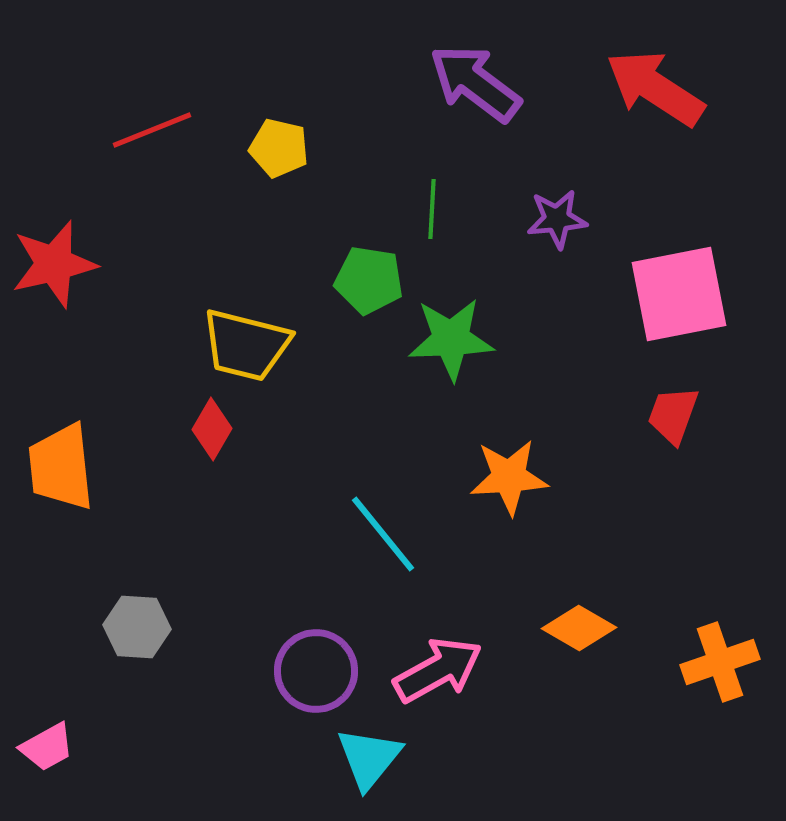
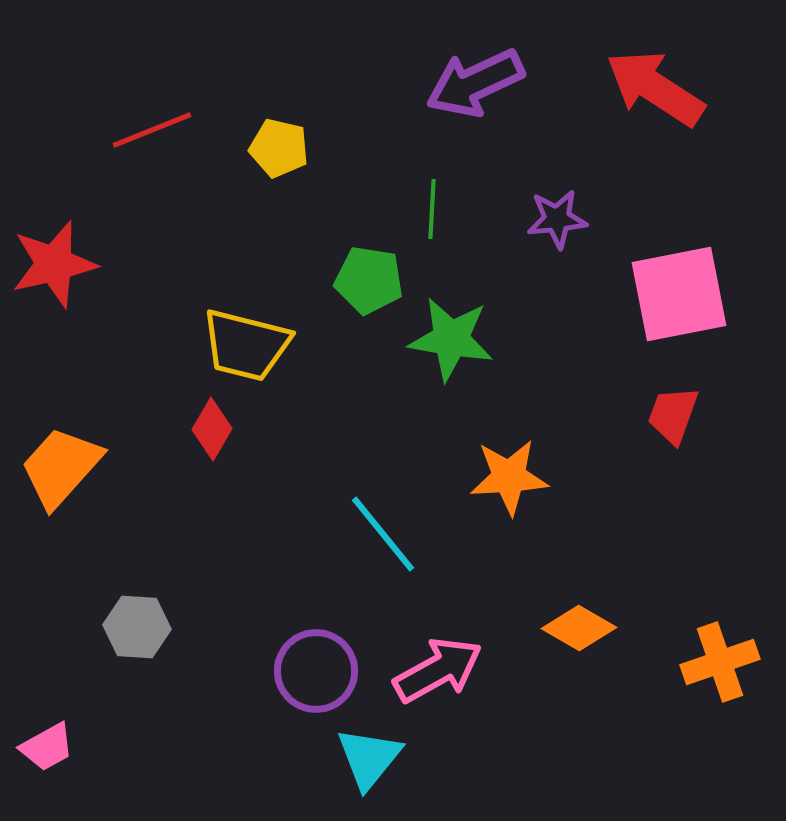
purple arrow: rotated 62 degrees counterclockwise
green star: rotated 12 degrees clockwise
orange trapezoid: rotated 48 degrees clockwise
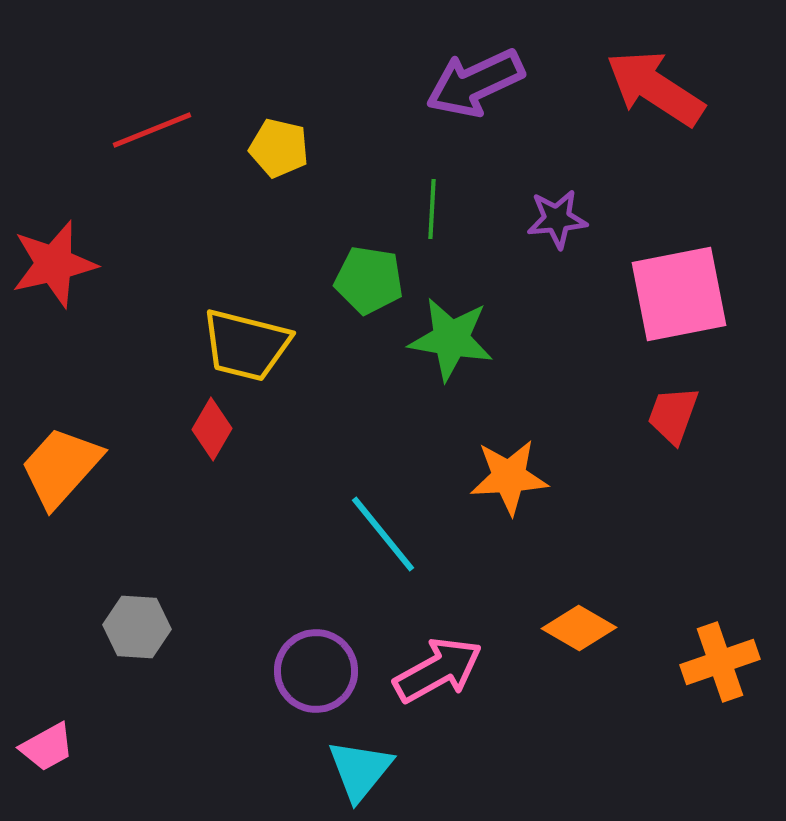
cyan triangle: moved 9 px left, 12 px down
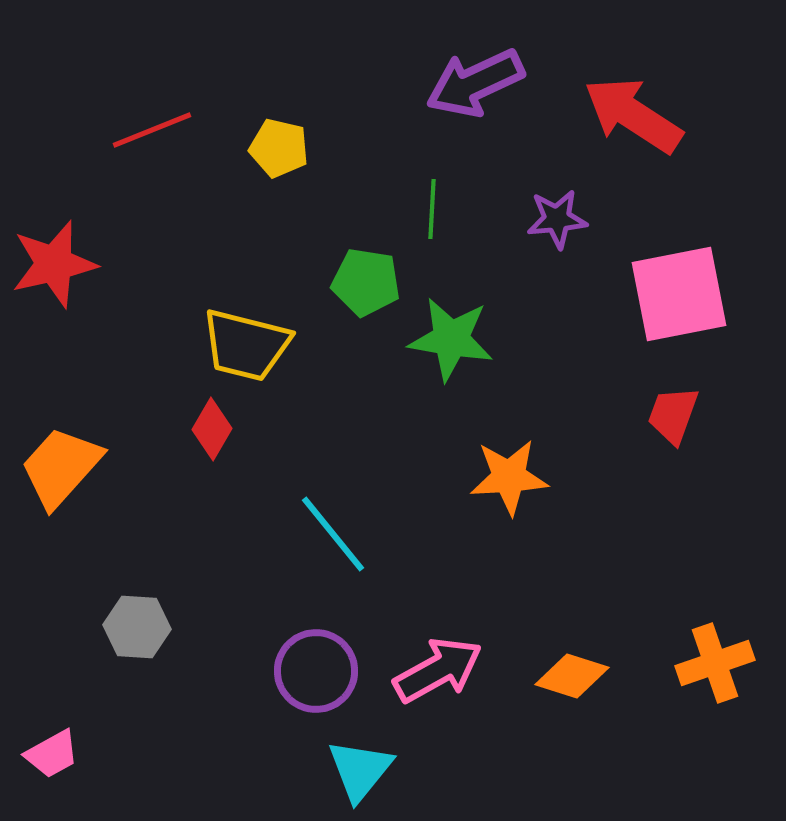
red arrow: moved 22 px left, 27 px down
green pentagon: moved 3 px left, 2 px down
cyan line: moved 50 px left
orange diamond: moved 7 px left, 48 px down; rotated 12 degrees counterclockwise
orange cross: moved 5 px left, 1 px down
pink trapezoid: moved 5 px right, 7 px down
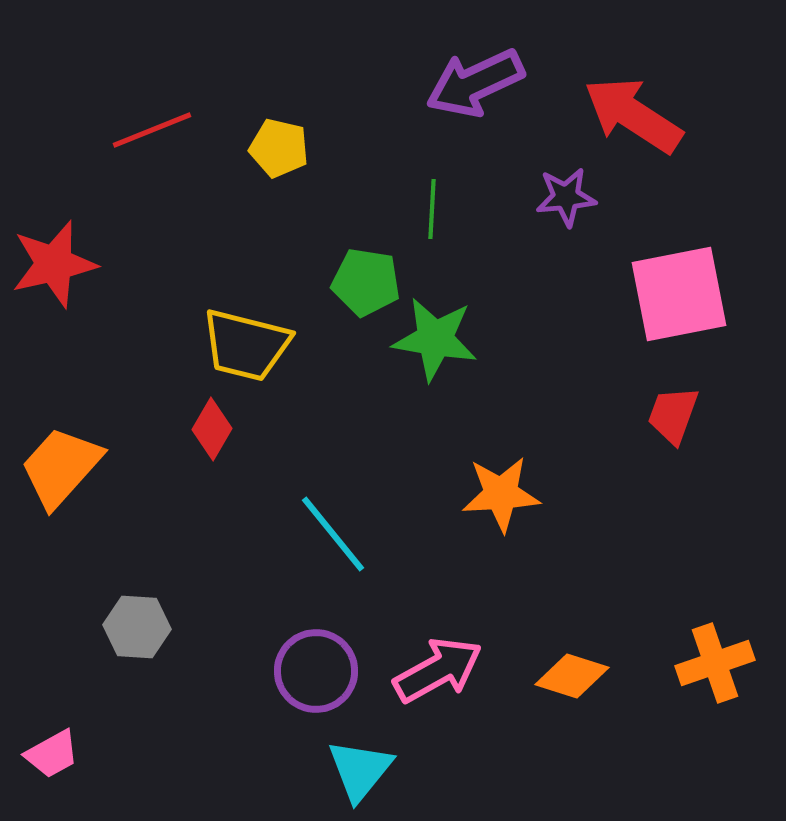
purple star: moved 9 px right, 22 px up
green star: moved 16 px left
orange star: moved 8 px left, 17 px down
